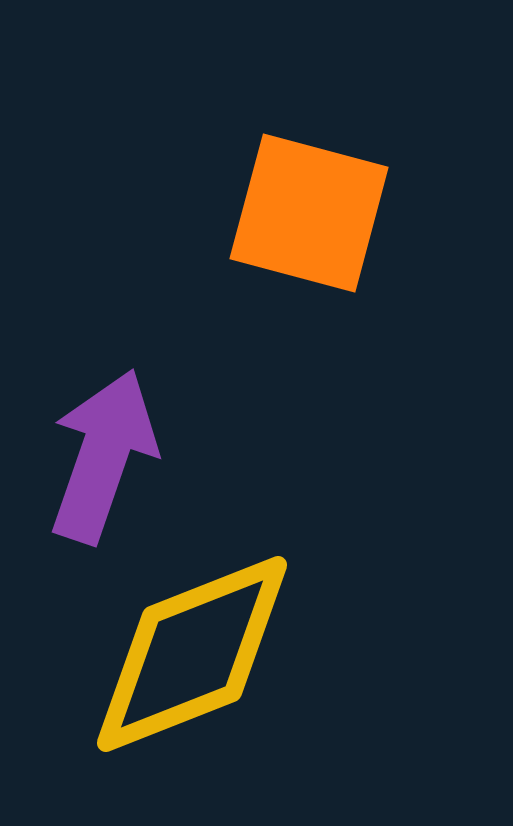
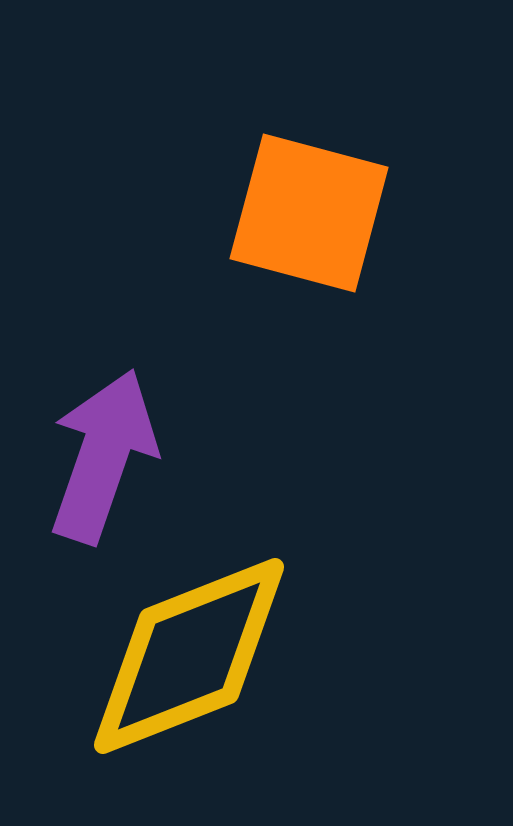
yellow diamond: moved 3 px left, 2 px down
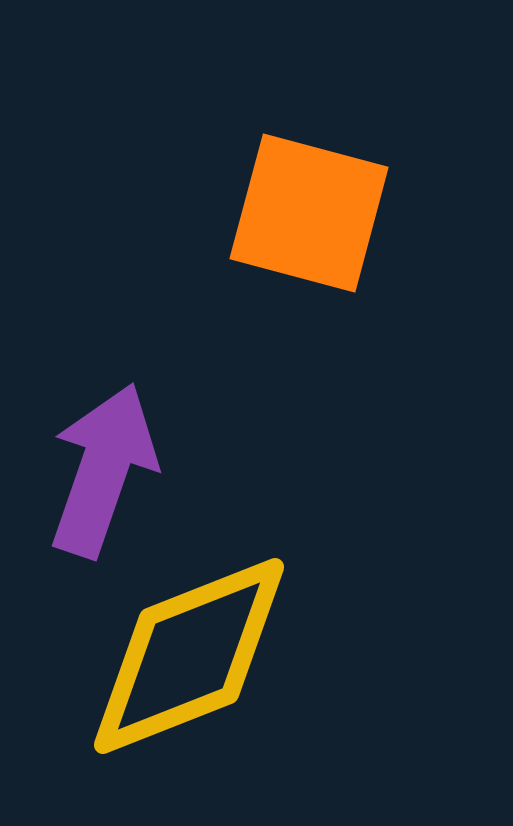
purple arrow: moved 14 px down
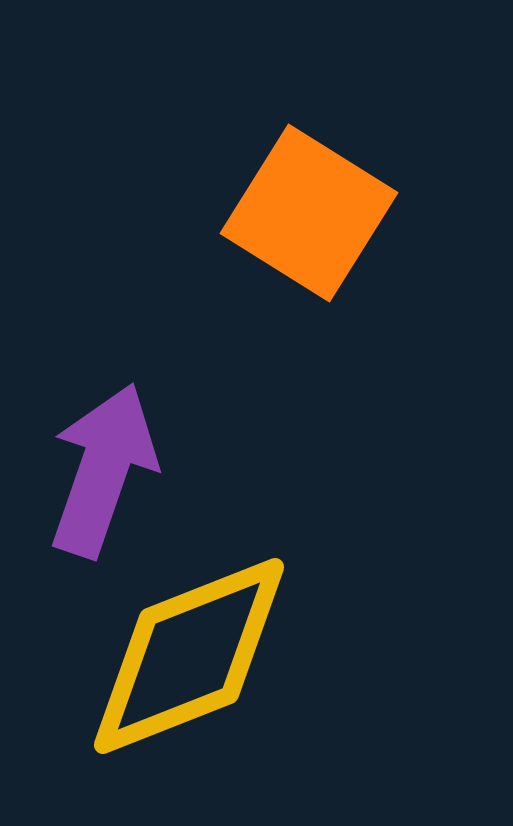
orange square: rotated 17 degrees clockwise
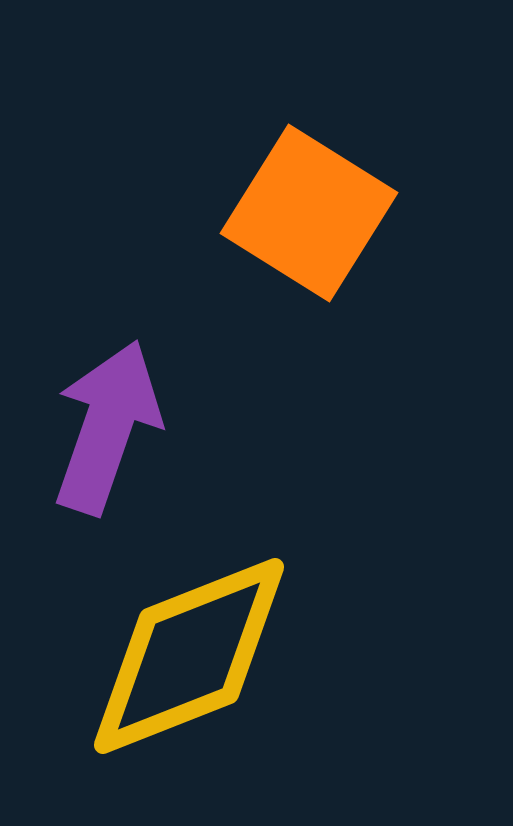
purple arrow: moved 4 px right, 43 px up
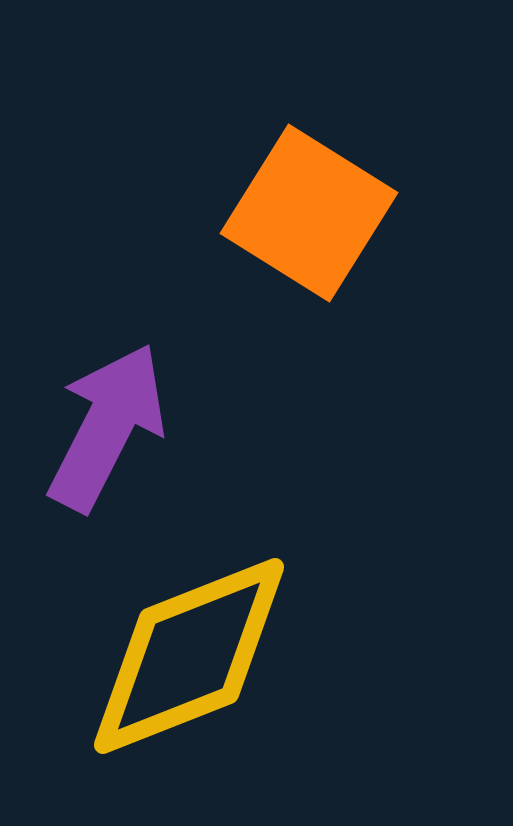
purple arrow: rotated 8 degrees clockwise
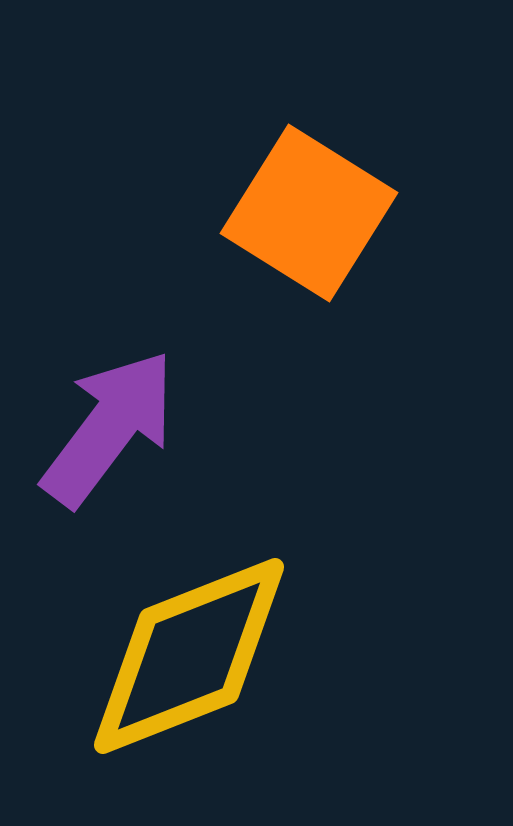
purple arrow: moved 2 px right, 1 px down; rotated 10 degrees clockwise
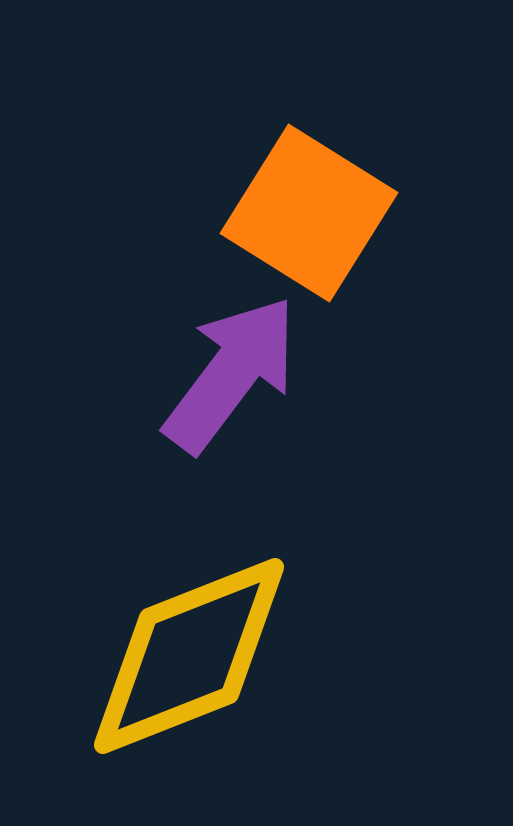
purple arrow: moved 122 px right, 54 px up
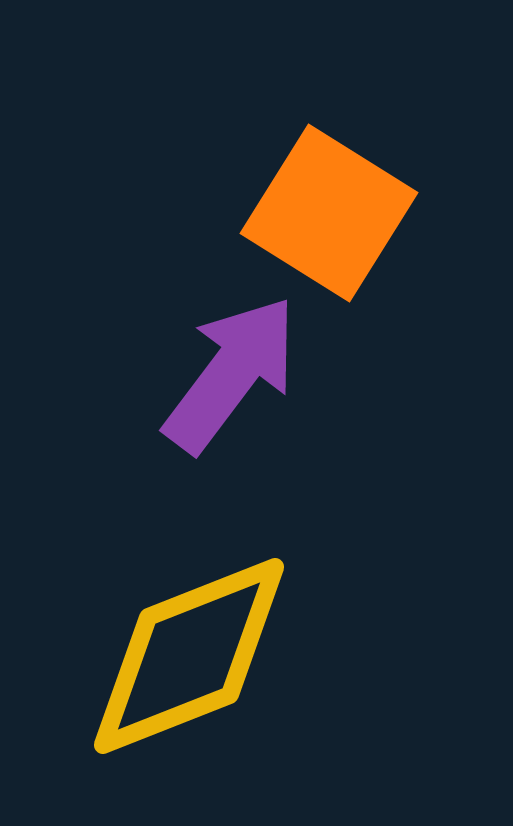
orange square: moved 20 px right
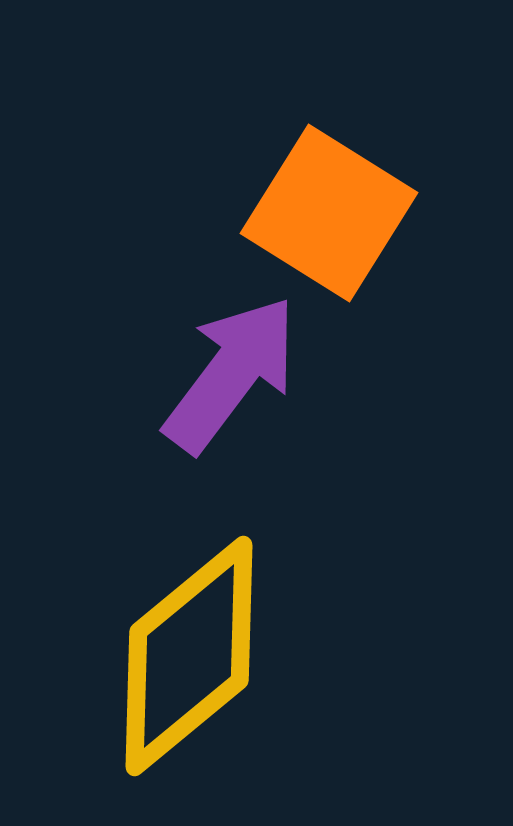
yellow diamond: rotated 18 degrees counterclockwise
